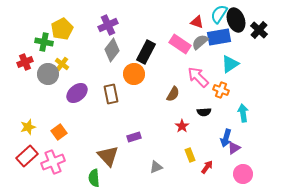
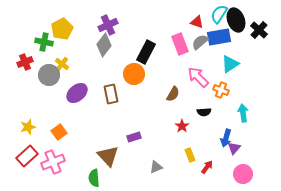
pink rectangle: rotated 35 degrees clockwise
gray diamond: moved 8 px left, 5 px up
gray circle: moved 1 px right, 1 px down
purple triangle: rotated 16 degrees counterclockwise
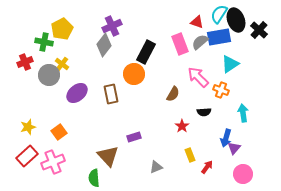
purple cross: moved 4 px right, 1 px down
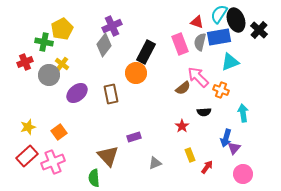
gray semicircle: rotated 36 degrees counterclockwise
cyan triangle: moved 2 px up; rotated 12 degrees clockwise
orange circle: moved 2 px right, 1 px up
brown semicircle: moved 10 px right, 6 px up; rotated 21 degrees clockwise
gray triangle: moved 1 px left, 4 px up
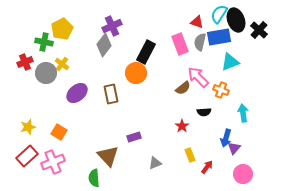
gray circle: moved 3 px left, 2 px up
orange square: rotated 21 degrees counterclockwise
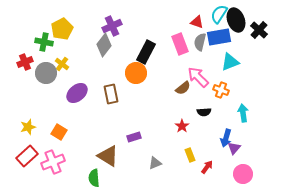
brown triangle: rotated 15 degrees counterclockwise
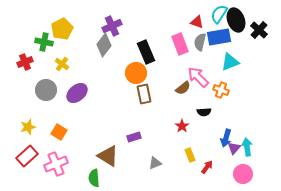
black rectangle: rotated 50 degrees counterclockwise
gray circle: moved 17 px down
brown rectangle: moved 33 px right
cyan arrow: moved 4 px right, 34 px down
pink cross: moved 3 px right, 2 px down
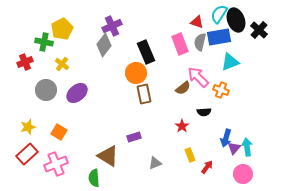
red rectangle: moved 2 px up
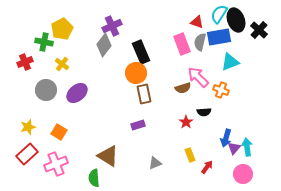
pink rectangle: moved 2 px right
black rectangle: moved 5 px left
brown semicircle: rotated 21 degrees clockwise
red star: moved 4 px right, 4 px up
purple rectangle: moved 4 px right, 12 px up
